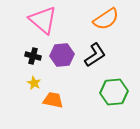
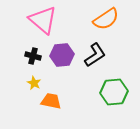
orange trapezoid: moved 2 px left, 1 px down
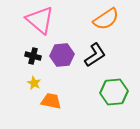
pink triangle: moved 3 px left
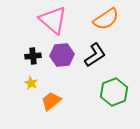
pink triangle: moved 13 px right
black cross: rotated 21 degrees counterclockwise
yellow star: moved 3 px left
green hexagon: rotated 16 degrees counterclockwise
orange trapezoid: rotated 50 degrees counterclockwise
